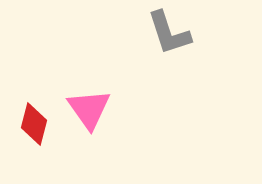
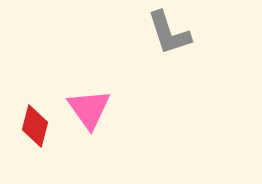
red diamond: moved 1 px right, 2 px down
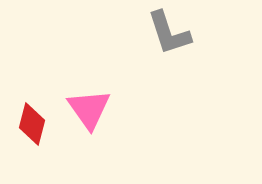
red diamond: moved 3 px left, 2 px up
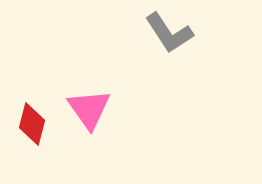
gray L-shape: rotated 15 degrees counterclockwise
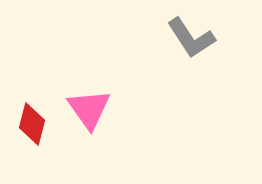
gray L-shape: moved 22 px right, 5 px down
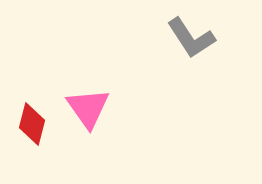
pink triangle: moved 1 px left, 1 px up
